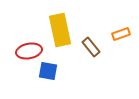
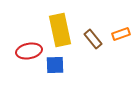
brown rectangle: moved 2 px right, 8 px up
blue square: moved 7 px right, 6 px up; rotated 12 degrees counterclockwise
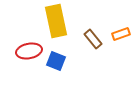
yellow rectangle: moved 4 px left, 9 px up
blue square: moved 1 px right, 4 px up; rotated 24 degrees clockwise
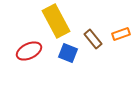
yellow rectangle: rotated 16 degrees counterclockwise
red ellipse: rotated 15 degrees counterclockwise
blue square: moved 12 px right, 8 px up
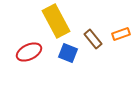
red ellipse: moved 1 px down
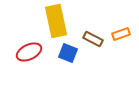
yellow rectangle: rotated 16 degrees clockwise
brown rectangle: rotated 24 degrees counterclockwise
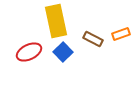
blue square: moved 5 px left, 1 px up; rotated 24 degrees clockwise
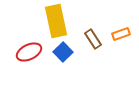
brown rectangle: rotated 30 degrees clockwise
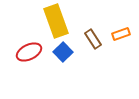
yellow rectangle: rotated 8 degrees counterclockwise
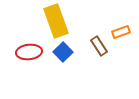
orange rectangle: moved 2 px up
brown rectangle: moved 6 px right, 7 px down
red ellipse: rotated 20 degrees clockwise
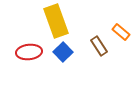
orange rectangle: rotated 60 degrees clockwise
